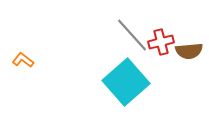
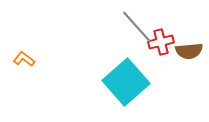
gray line: moved 5 px right, 8 px up
orange L-shape: moved 1 px right, 1 px up
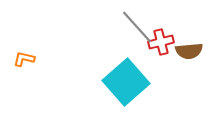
orange L-shape: rotated 25 degrees counterclockwise
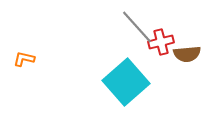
brown semicircle: moved 2 px left, 3 px down
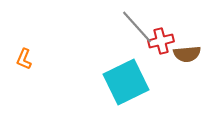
red cross: moved 1 px up
orange L-shape: rotated 80 degrees counterclockwise
cyan square: rotated 15 degrees clockwise
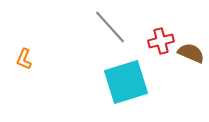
gray line: moved 27 px left
brown semicircle: moved 4 px right, 1 px up; rotated 152 degrees counterclockwise
cyan square: rotated 9 degrees clockwise
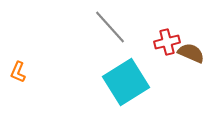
red cross: moved 6 px right, 1 px down
orange L-shape: moved 6 px left, 13 px down
cyan square: rotated 15 degrees counterclockwise
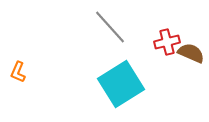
cyan square: moved 5 px left, 2 px down
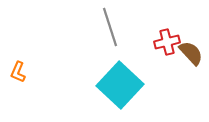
gray line: rotated 24 degrees clockwise
brown semicircle: rotated 24 degrees clockwise
cyan square: moved 1 px left, 1 px down; rotated 15 degrees counterclockwise
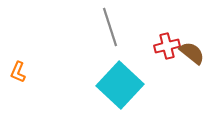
red cross: moved 4 px down
brown semicircle: moved 1 px right; rotated 8 degrees counterclockwise
